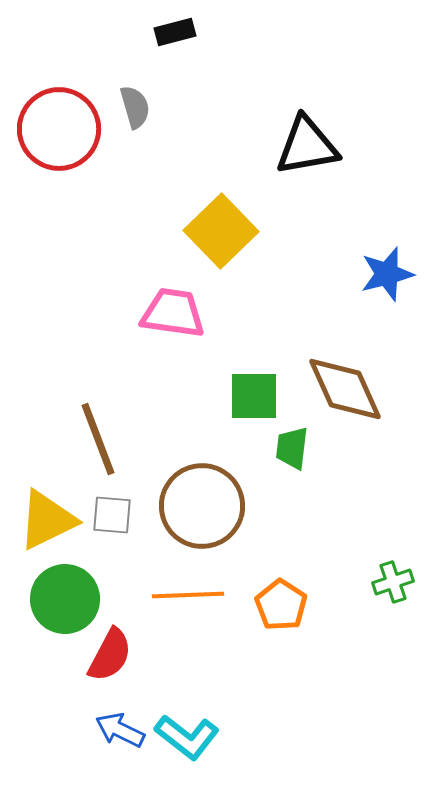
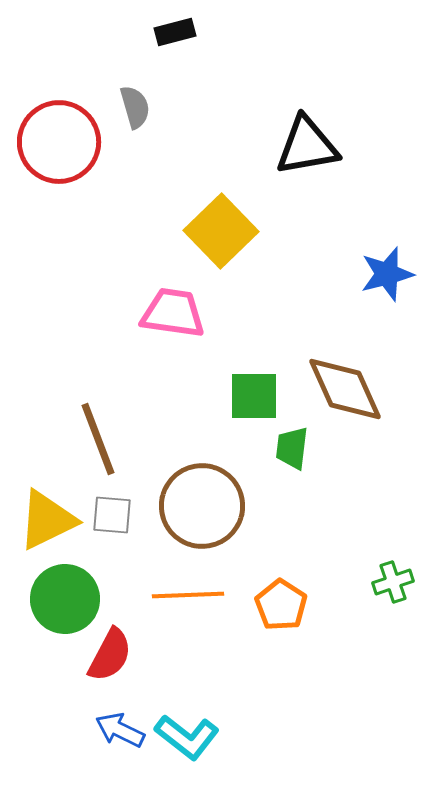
red circle: moved 13 px down
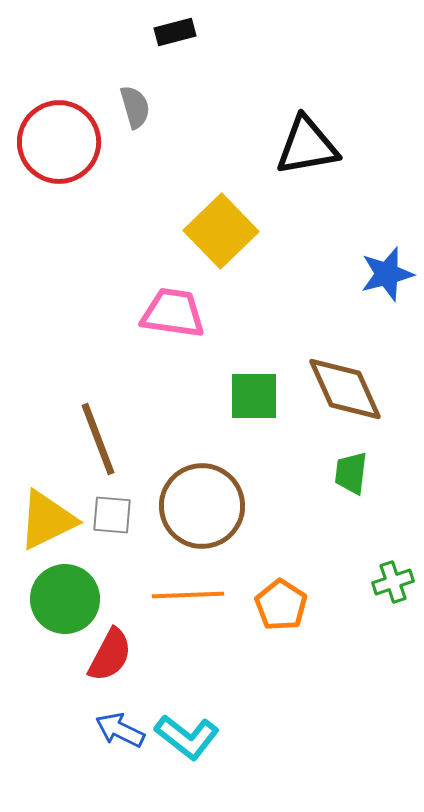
green trapezoid: moved 59 px right, 25 px down
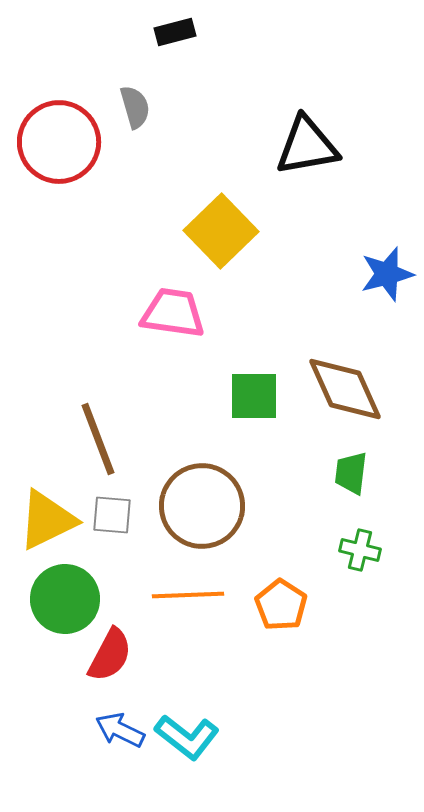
green cross: moved 33 px left, 32 px up; rotated 33 degrees clockwise
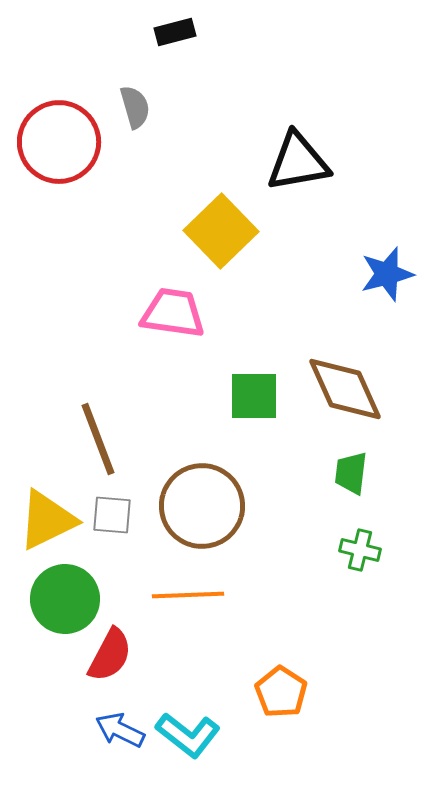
black triangle: moved 9 px left, 16 px down
orange pentagon: moved 87 px down
cyan L-shape: moved 1 px right, 2 px up
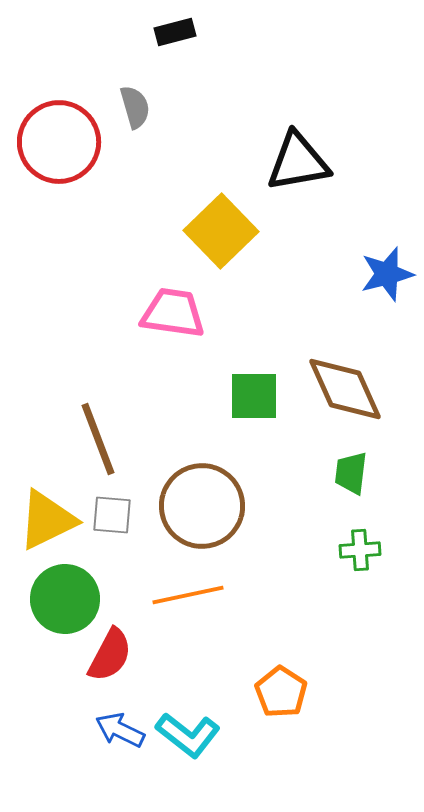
green cross: rotated 18 degrees counterclockwise
orange line: rotated 10 degrees counterclockwise
